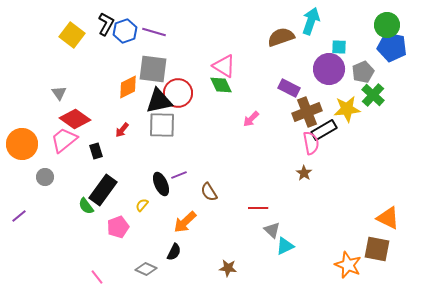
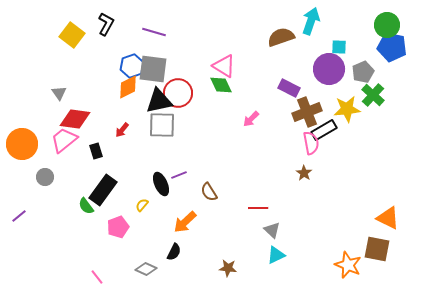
blue hexagon at (125, 31): moved 7 px right, 35 px down
red diamond at (75, 119): rotated 28 degrees counterclockwise
cyan triangle at (285, 246): moved 9 px left, 9 px down
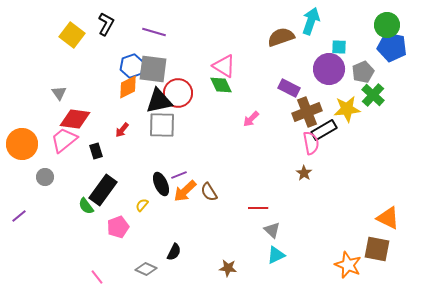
orange arrow at (185, 222): moved 31 px up
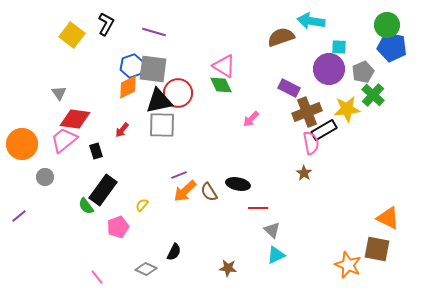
cyan arrow at (311, 21): rotated 100 degrees counterclockwise
black ellipse at (161, 184): moved 77 px right; rotated 55 degrees counterclockwise
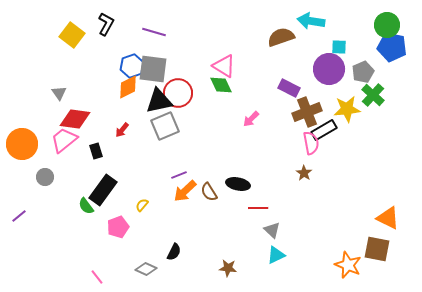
gray square at (162, 125): moved 3 px right, 1 px down; rotated 24 degrees counterclockwise
